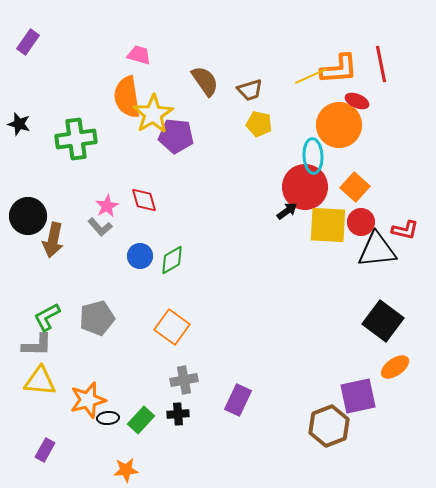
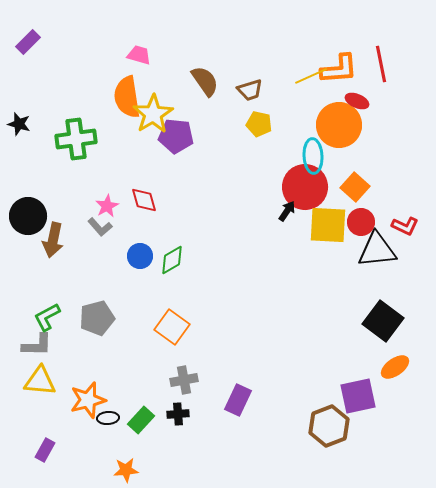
purple rectangle at (28, 42): rotated 10 degrees clockwise
black arrow at (287, 211): rotated 20 degrees counterclockwise
red L-shape at (405, 230): moved 4 px up; rotated 12 degrees clockwise
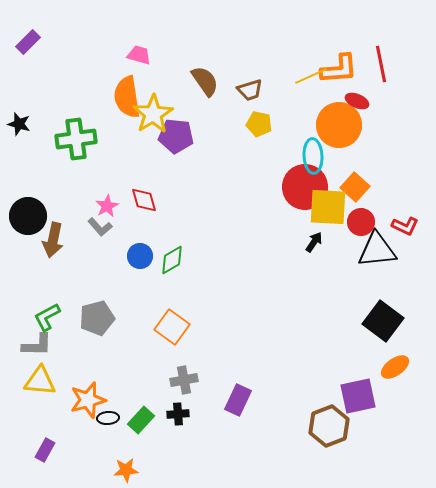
black arrow at (287, 211): moved 27 px right, 31 px down
yellow square at (328, 225): moved 18 px up
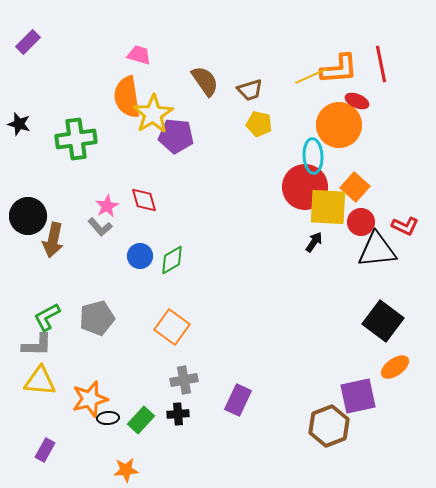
orange star at (88, 400): moved 2 px right, 1 px up
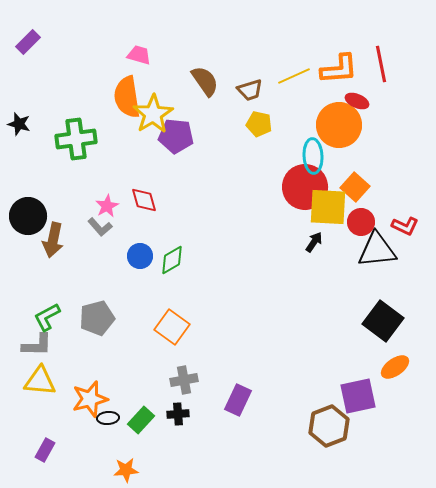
yellow line at (311, 76): moved 17 px left
